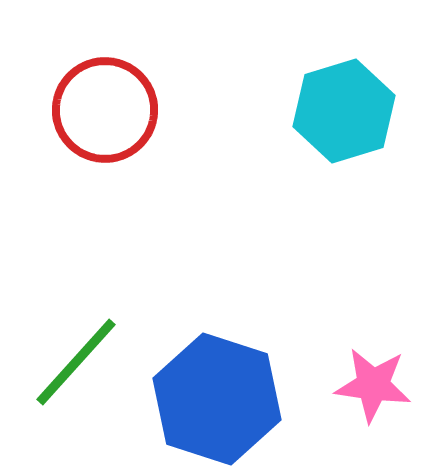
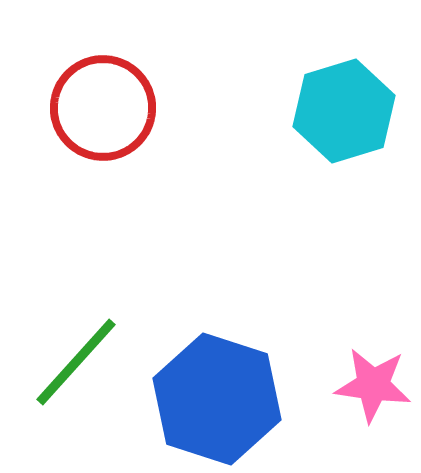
red circle: moved 2 px left, 2 px up
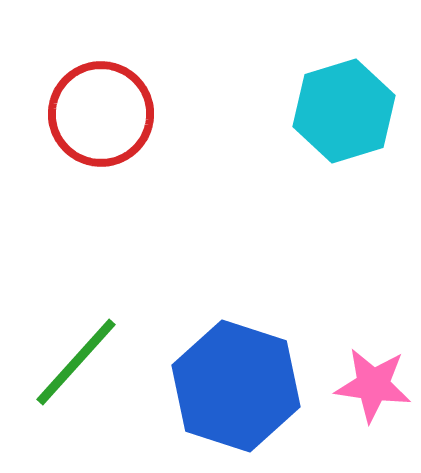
red circle: moved 2 px left, 6 px down
blue hexagon: moved 19 px right, 13 px up
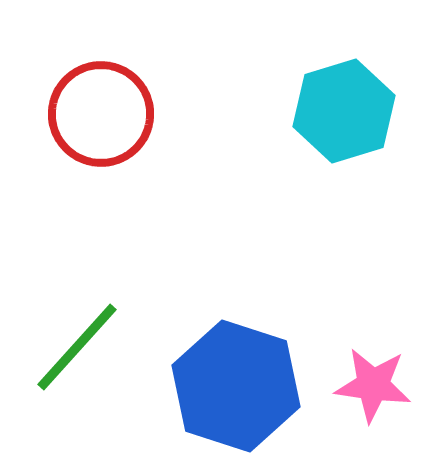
green line: moved 1 px right, 15 px up
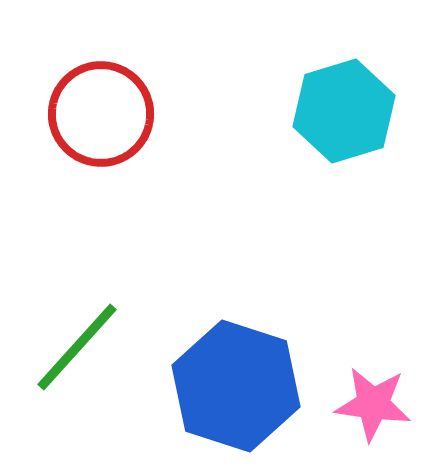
pink star: moved 19 px down
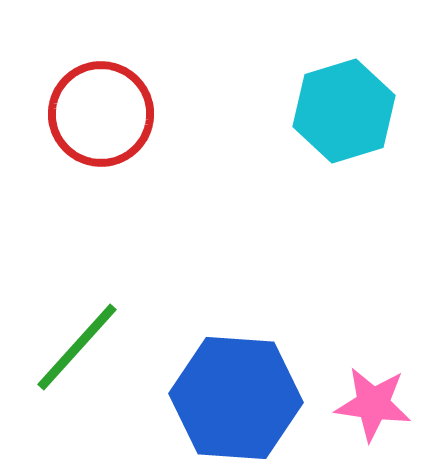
blue hexagon: moved 12 px down; rotated 14 degrees counterclockwise
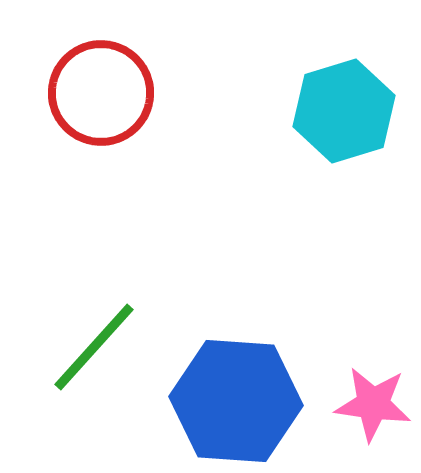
red circle: moved 21 px up
green line: moved 17 px right
blue hexagon: moved 3 px down
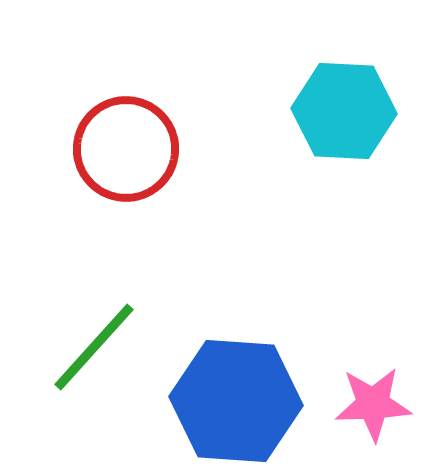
red circle: moved 25 px right, 56 px down
cyan hexagon: rotated 20 degrees clockwise
pink star: rotated 10 degrees counterclockwise
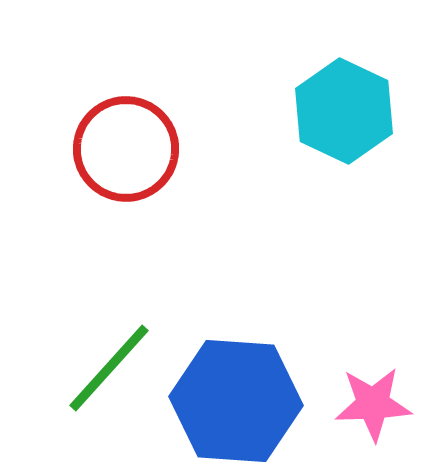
cyan hexagon: rotated 22 degrees clockwise
green line: moved 15 px right, 21 px down
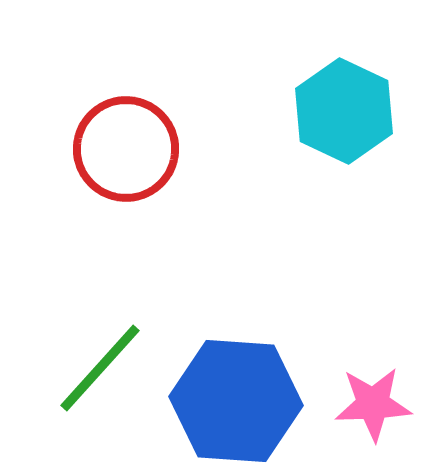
green line: moved 9 px left
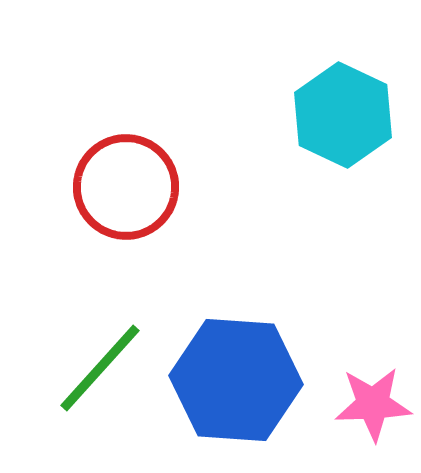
cyan hexagon: moved 1 px left, 4 px down
red circle: moved 38 px down
blue hexagon: moved 21 px up
